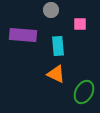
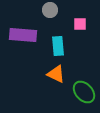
gray circle: moved 1 px left
green ellipse: rotated 70 degrees counterclockwise
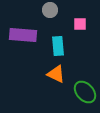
green ellipse: moved 1 px right
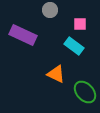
purple rectangle: rotated 20 degrees clockwise
cyan rectangle: moved 16 px right; rotated 48 degrees counterclockwise
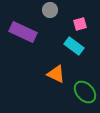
pink square: rotated 16 degrees counterclockwise
purple rectangle: moved 3 px up
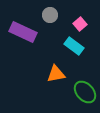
gray circle: moved 5 px down
pink square: rotated 24 degrees counterclockwise
orange triangle: rotated 36 degrees counterclockwise
